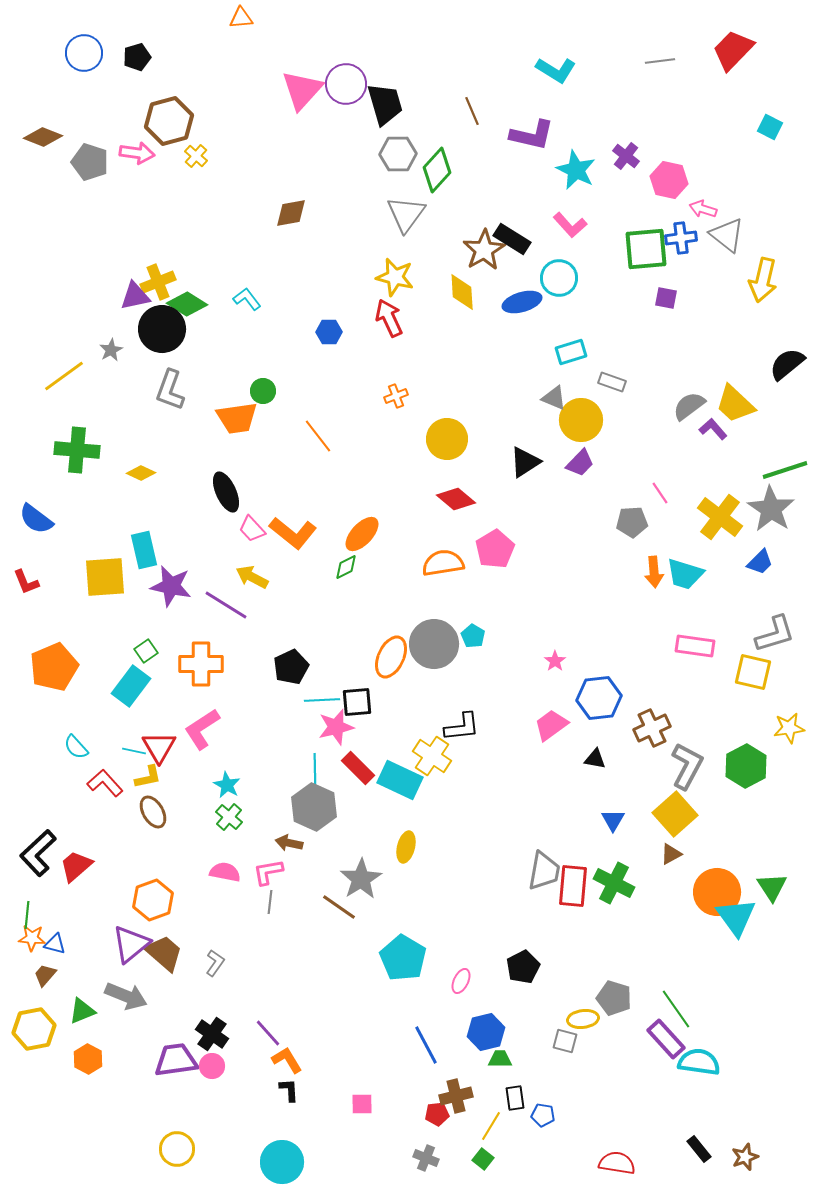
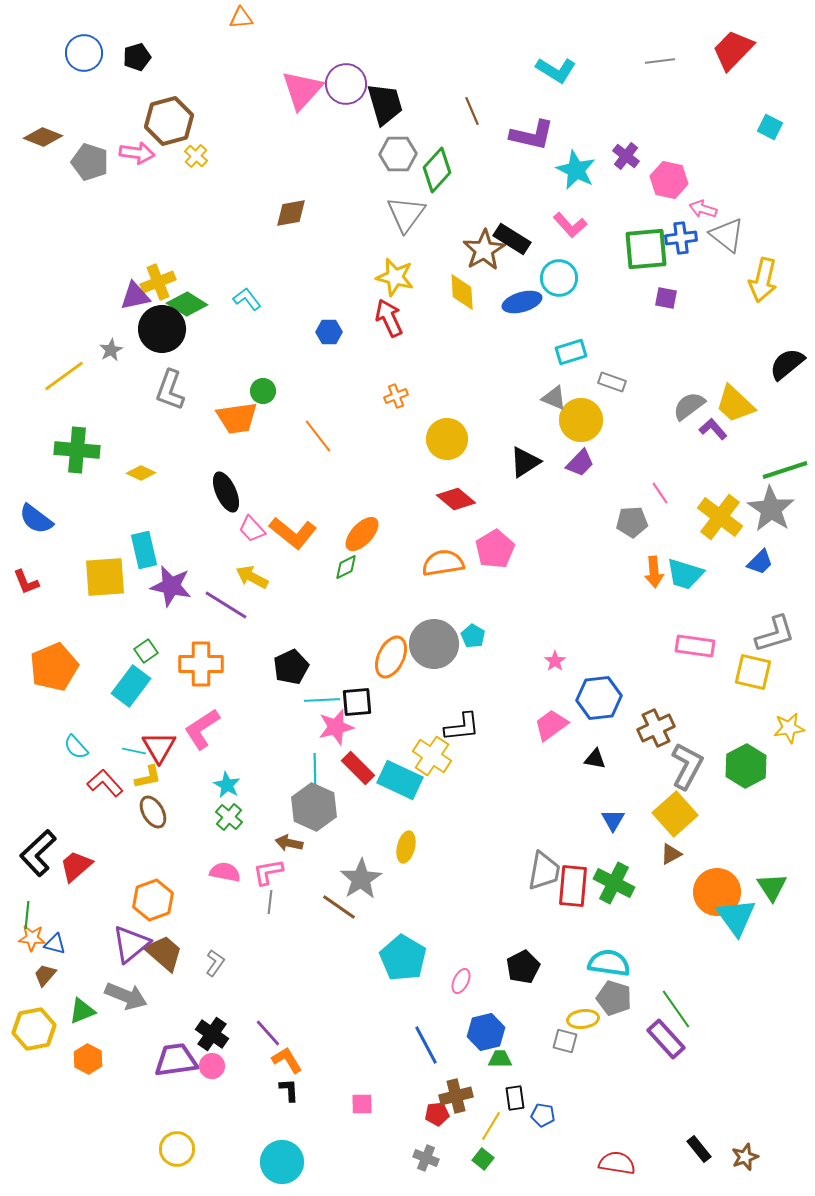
brown cross at (652, 728): moved 4 px right
cyan semicircle at (699, 1062): moved 90 px left, 99 px up
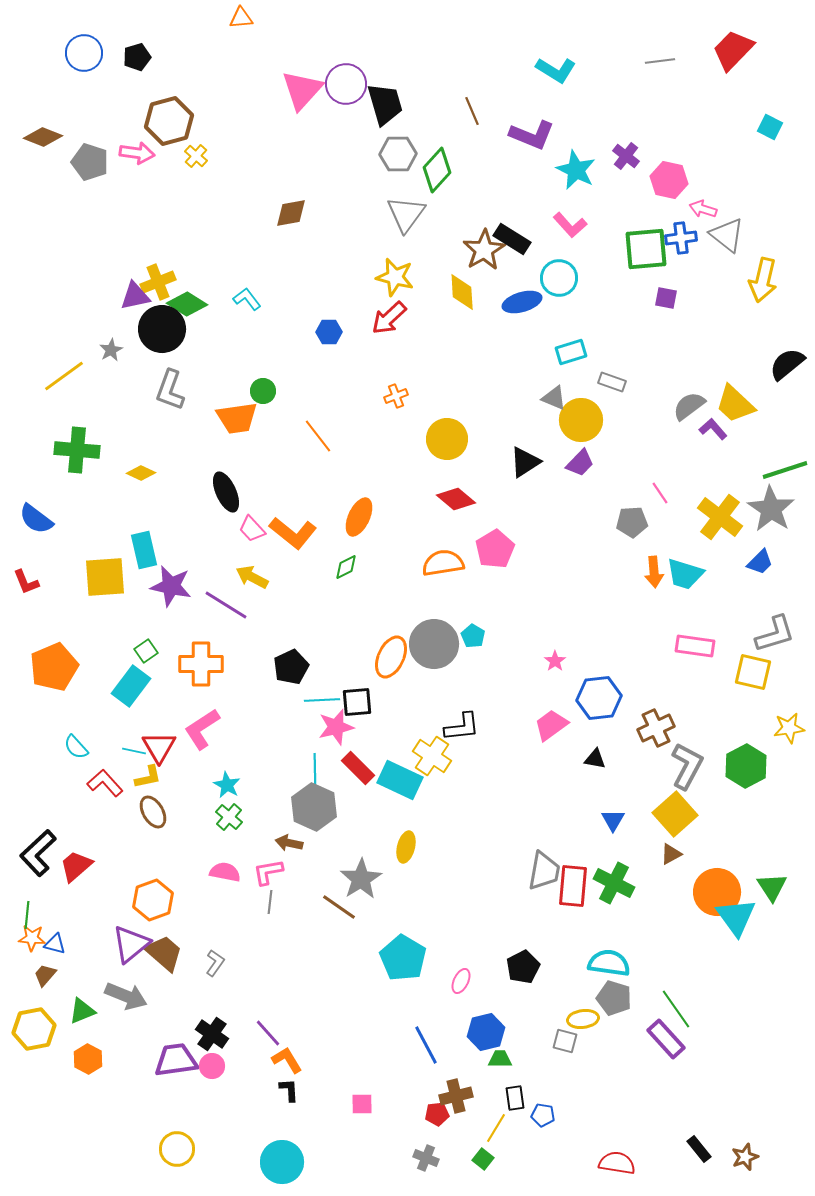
purple L-shape at (532, 135): rotated 9 degrees clockwise
red arrow at (389, 318): rotated 108 degrees counterclockwise
orange ellipse at (362, 534): moved 3 px left, 17 px up; rotated 18 degrees counterclockwise
yellow line at (491, 1126): moved 5 px right, 2 px down
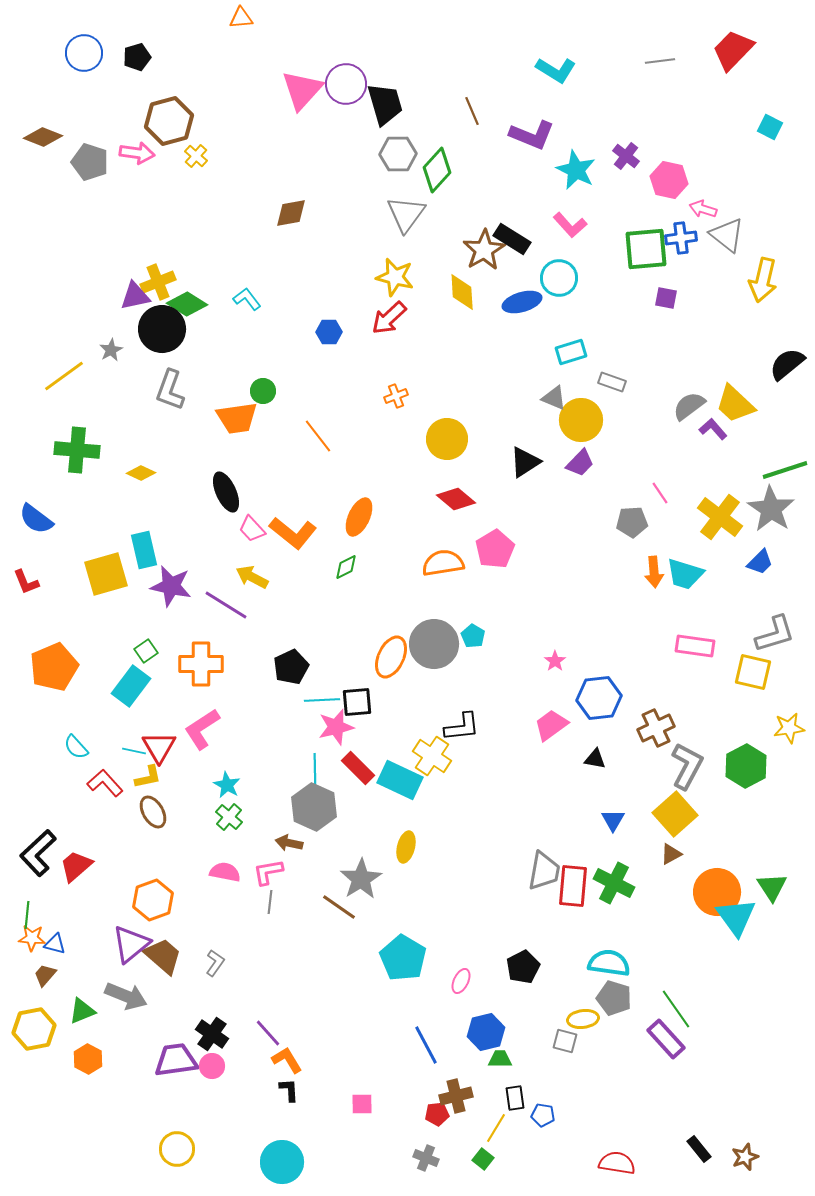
yellow square at (105, 577): moved 1 px right, 3 px up; rotated 12 degrees counterclockwise
brown trapezoid at (164, 953): moved 1 px left, 3 px down
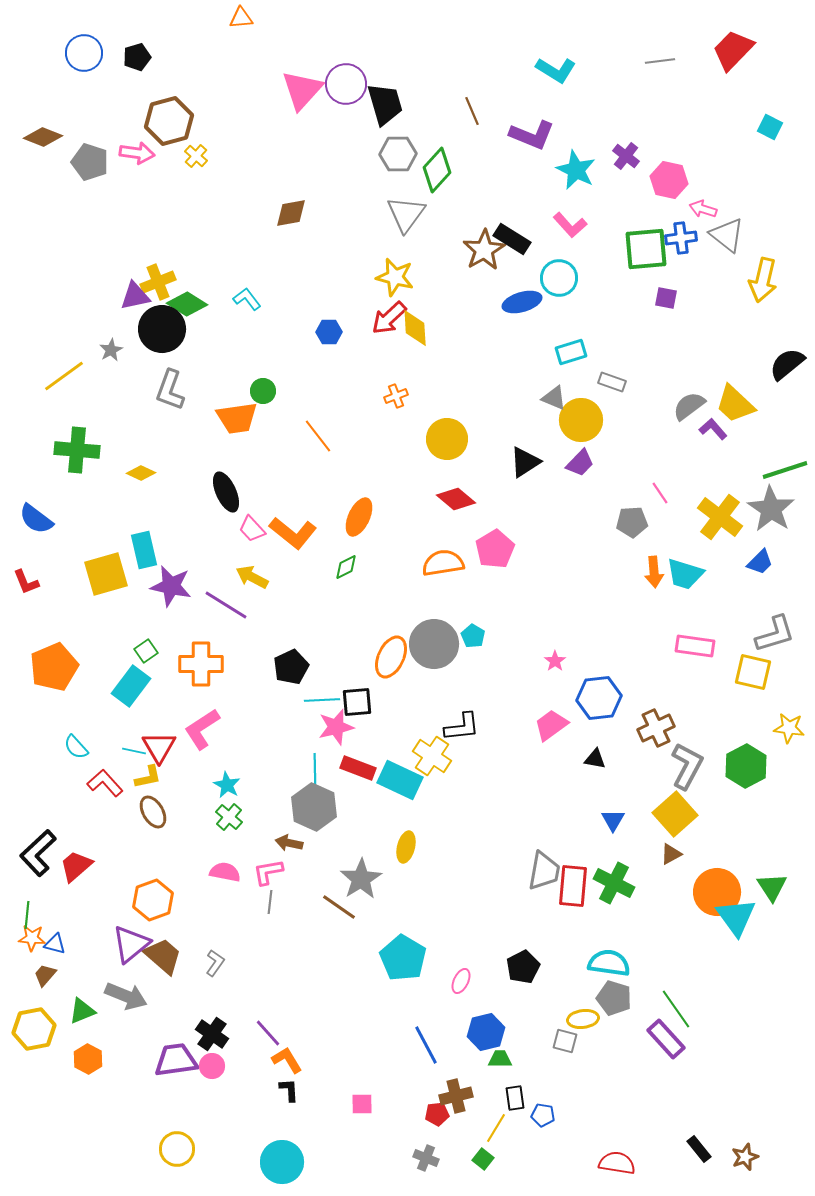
yellow diamond at (462, 292): moved 47 px left, 36 px down
yellow star at (789, 728): rotated 16 degrees clockwise
red rectangle at (358, 768): rotated 24 degrees counterclockwise
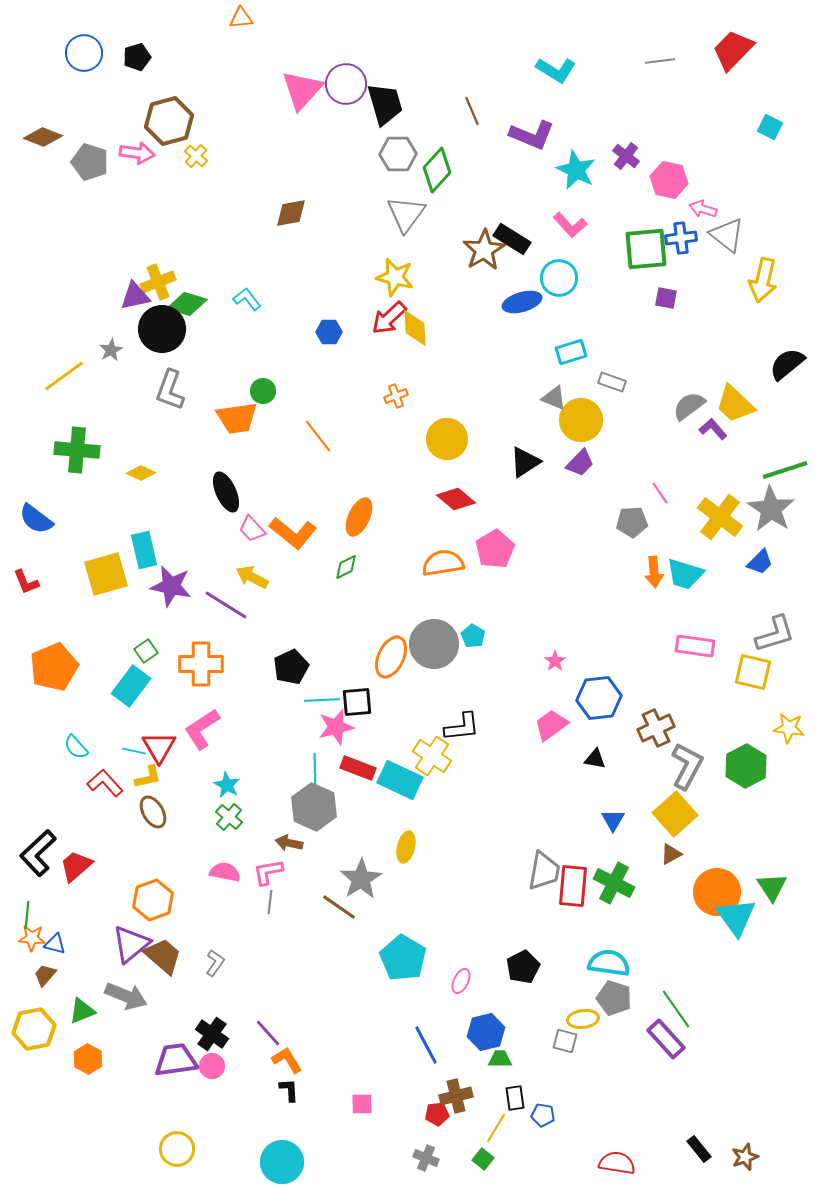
green diamond at (187, 304): rotated 15 degrees counterclockwise
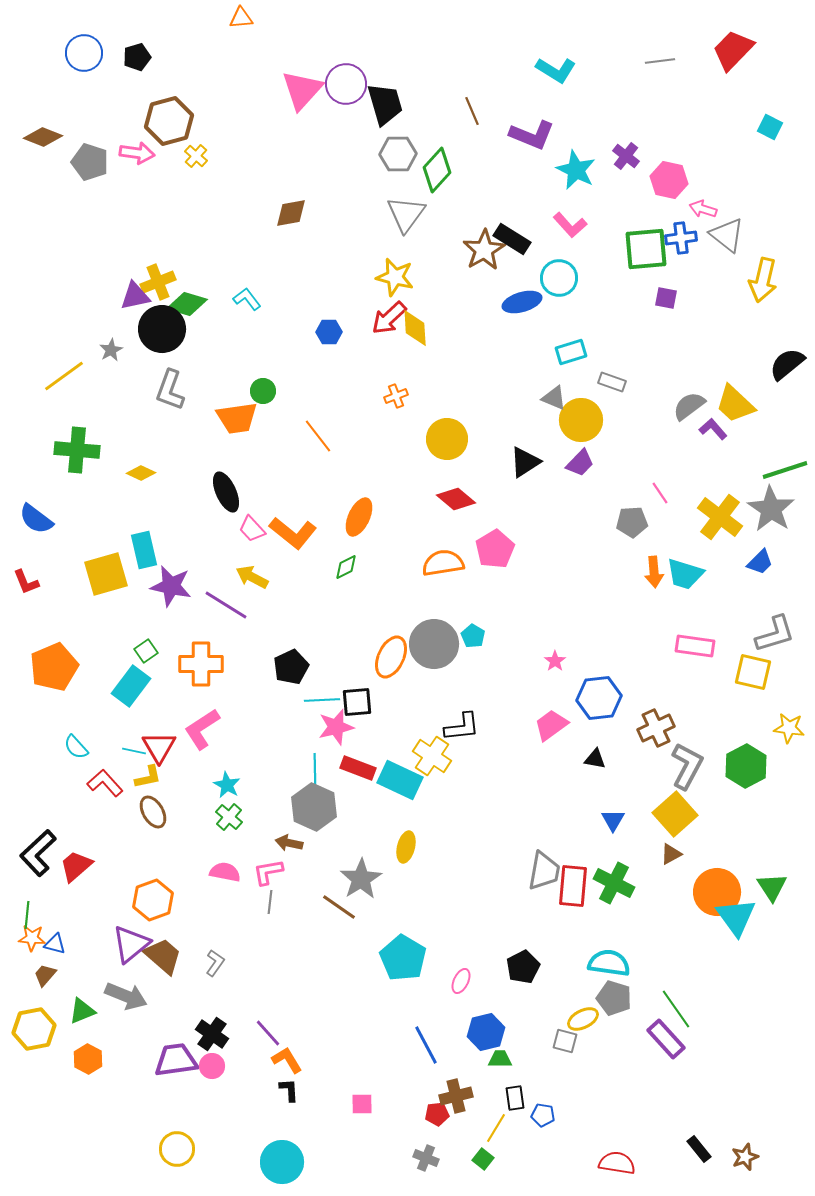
yellow ellipse at (583, 1019): rotated 20 degrees counterclockwise
